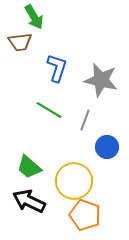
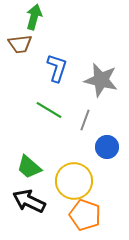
green arrow: rotated 135 degrees counterclockwise
brown trapezoid: moved 2 px down
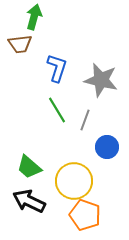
green line: moved 8 px right; rotated 28 degrees clockwise
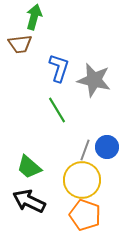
blue L-shape: moved 2 px right
gray star: moved 7 px left
gray line: moved 30 px down
yellow circle: moved 8 px right, 1 px up
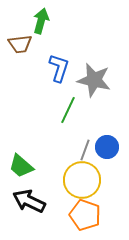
green arrow: moved 7 px right, 4 px down
green line: moved 11 px right; rotated 56 degrees clockwise
green trapezoid: moved 8 px left, 1 px up
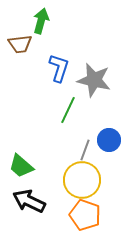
blue circle: moved 2 px right, 7 px up
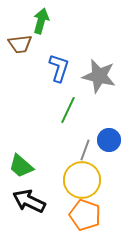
gray star: moved 5 px right, 4 px up
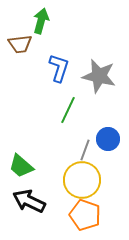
blue circle: moved 1 px left, 1 px up
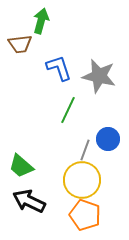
blue L-shape: rotated 36 degrees counterclockwise
